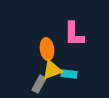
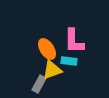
pink L-shape: moved 7 px down
orange ellipse: rotated 25 degrees counterclockwise
cyan rectangle: moved 13 px up
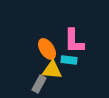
cyan rectangle: moved 1 px up
yellow triangle: rotated 25 degrees clockwise
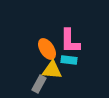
pink L-shape: moved 4 px left
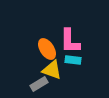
cyan rectangle: moved 4 px right
yellow triangle: rotated 15 degrees clockwise
gray rectangle: rotated 30 degrees clockwise
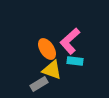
pink L-shape: rotated 48 degrees clockwise
cyan rectangle: moved 2 px right, 1 px down
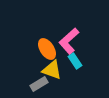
pink L-shape: moved 1 px left
cyan rectangle: rotated 49 degrees clockwise
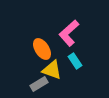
pink L-shape: moved 8 px up
orange ellipse: moved 5 px left
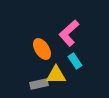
yellow triangle: moved 4 px right, 5 px down; rotated 20 degrees counterclockwise
gray rectangle: rotated 18 degrees clockwise
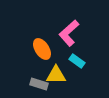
cyan rectangle: moved 2 px right; rotated 21 degrees counterclockwise
gray rectangle: rotated 30 degrees clockwise
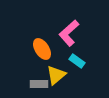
yellow triangle: rotated 40 degrees counterclockwise
gray rectangle: rotated 18 degrees counterclockwise
